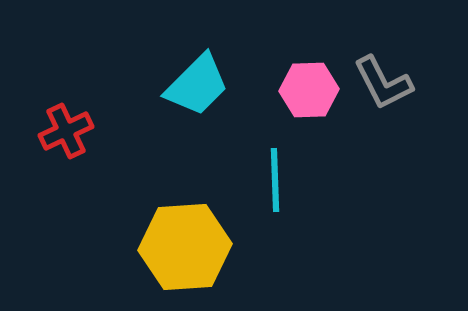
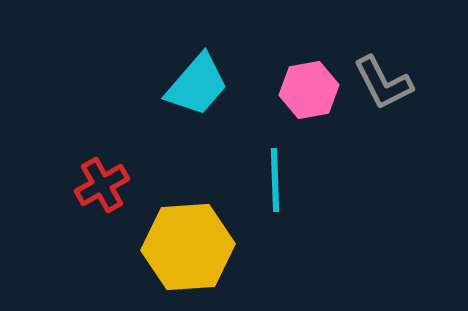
cyan trapezoid: rotated 4 degrees counterclockwise
pink hexagon: rotated 8 degrees counterclockwise
red cross: moved 36 px right, 54 px down; rotated 4 degrees counterclockwise
yellow hexagon: moved 3 px right
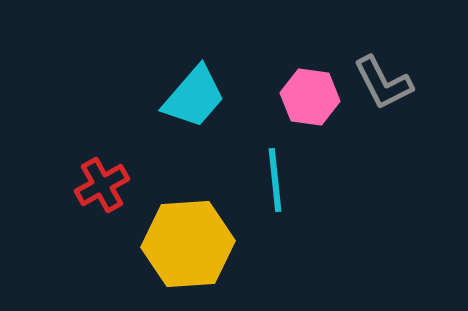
cyan trapezoid: moved 3 px left, 12 px down
pink hexagon: moved 1 px right, 7 px down; rotated 18 degrees clockwise
cyan line: rotated 4 degrees counterclockwise
yellow hexagon: moved 3 px up
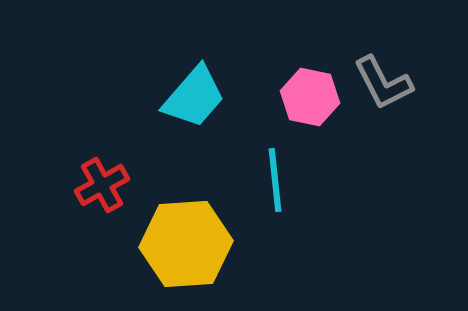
pink hexagon: rotated 4 degrees clockwise
yellow hexagon: moved 2 px left
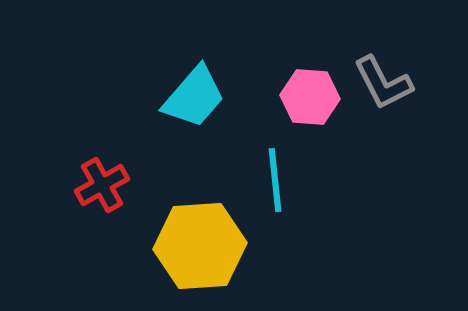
pink hexagon: rotated 8 degrees counterclockwise
yellow hexagon: moved 14 px right, 2 px down
